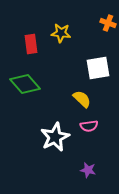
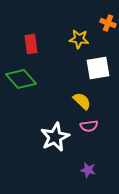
yellow star: moved 18 px right, 6 px down
green diamond: moved 4 px left, 5 px up
yellow semicircle: moved 2 px down
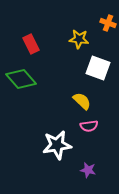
red rectangle: rotated 18 degrees counterclockwise
white square: rotated 30 degrees clockwise
white star: moved 2 px right, 8 px down; rotated 16 degrees clockwise
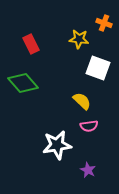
orange cross: moved 4 px left
green diamond: moved 2 px right, 4 px down
purple star: rotated 14 degrees clockwise
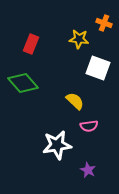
red rectangle: rotated 48 degrees clockwise
yellow semicircle: moved 7 px left
